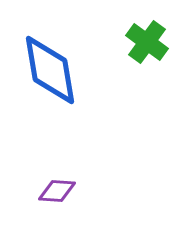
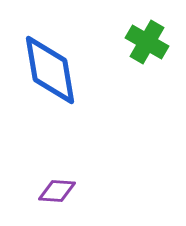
green cross: rotated 6 degrees counterclockwise
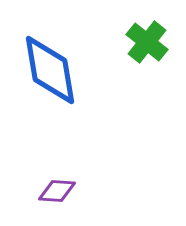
green cross: rotated 9 degrees clockwise
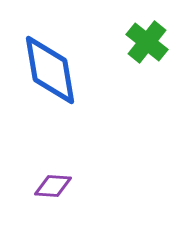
purple diamond: moved 4 px left, 5 px up
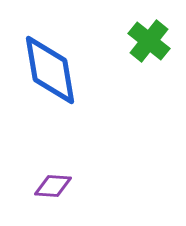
green cross: moved 2 px right, 1 px up
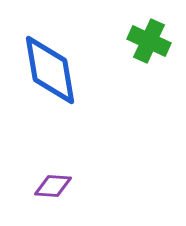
green cross: rotated 15 degrees counterclockwise
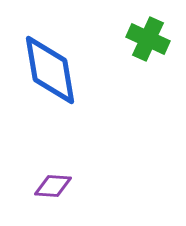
green cross: moved 1 px left, 2 px up
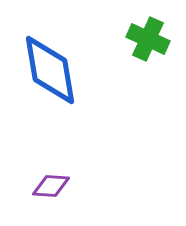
purple diamond: moved 2 px left
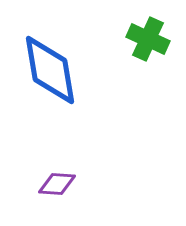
purple diamond: moved 6 px right, 2 px up
